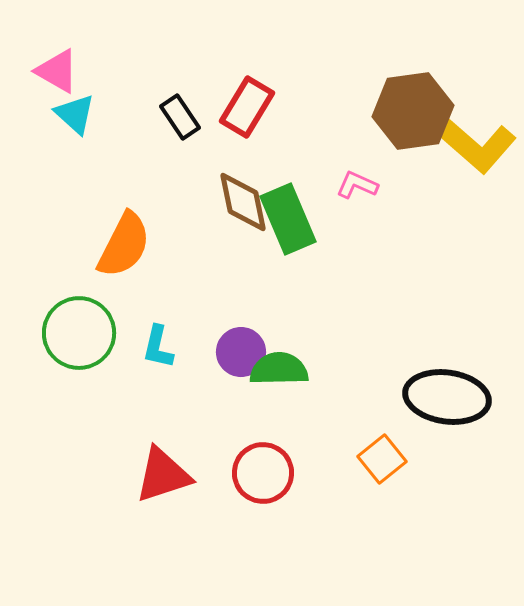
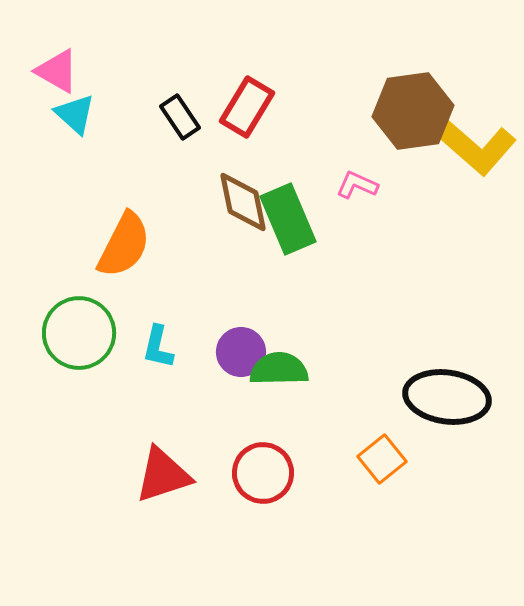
yellow L-shape: moved 2 px down
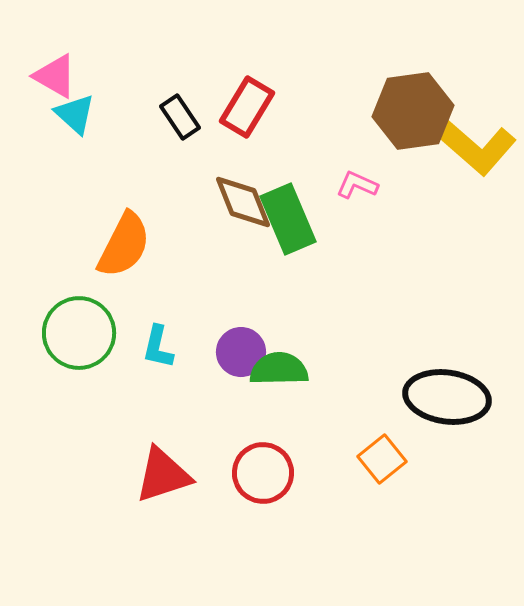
pink triangle: moved 2 px left, 5 px down
brown diamond: rotated 10 degrees counterclockwise
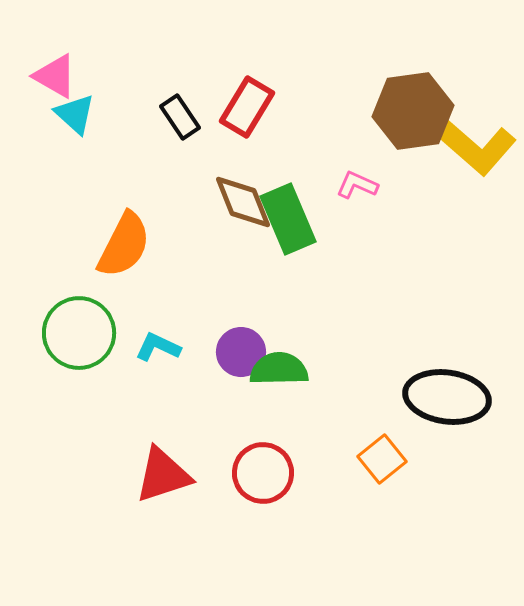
cyan L-shape: rotated 102 degrees clockwise
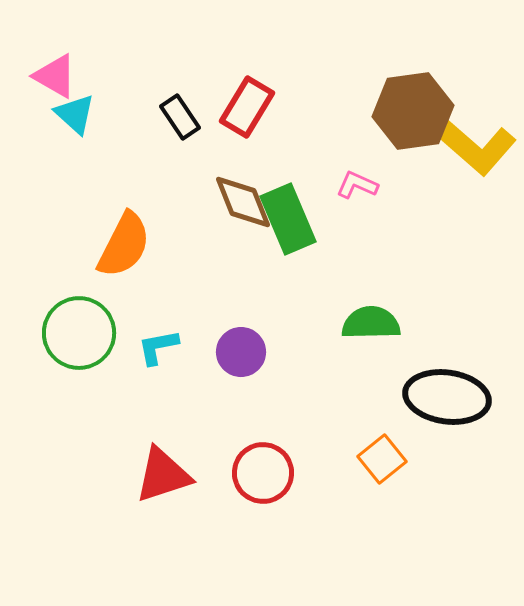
cyan L-shape: rotated 36 degrees counterclockwise
green semicircle: moved 92 px right, 46 px up
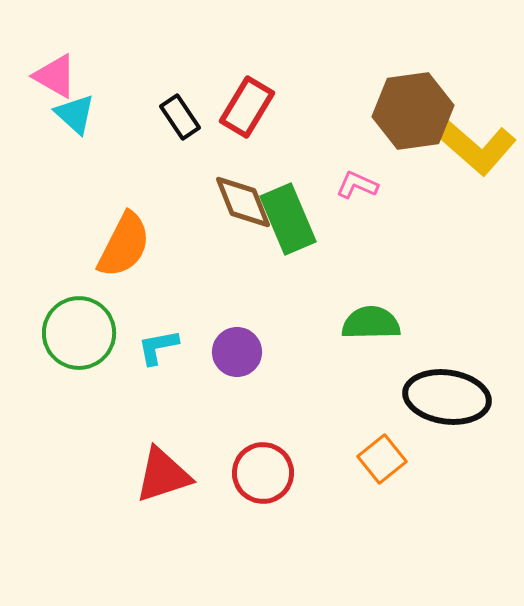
purple circle: moved 4 px left
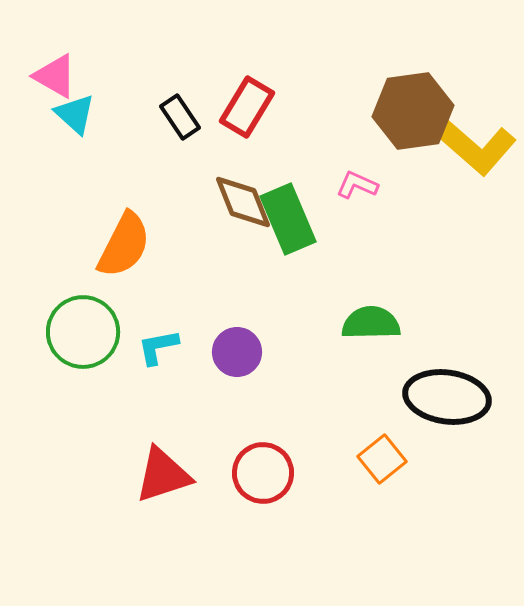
green circle: moved 4 px right, 1 px up
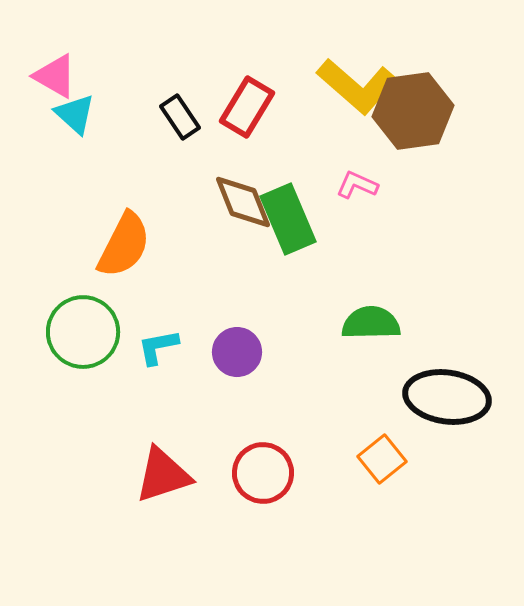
yellow L-shape: moved 119 px left, 61 px up
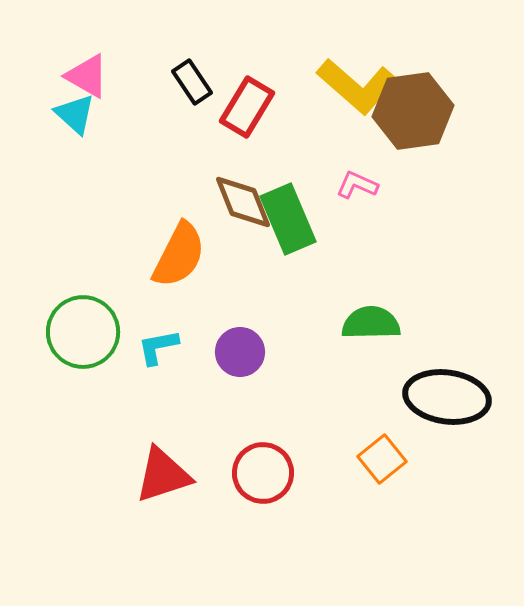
pink triangle: moved 32 px right
black rectangle: moved 12 px right, 35 px up
orange semicircle: moved 55 px right, 10 px down
purple circle: moved 3 px right
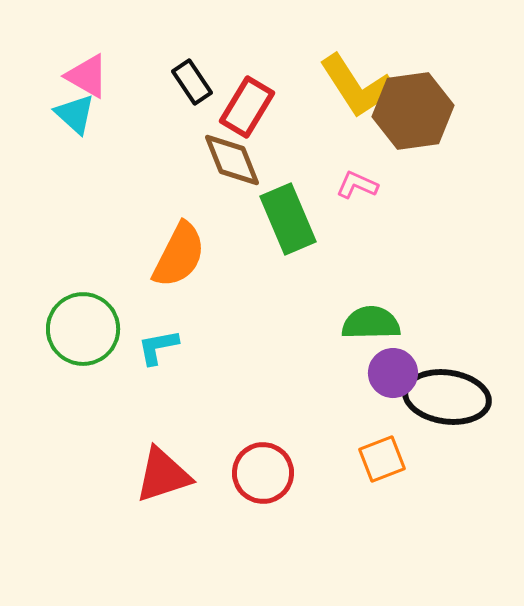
yellow L-shape: rotated 16 degrees clockwise
brown diamond: moved 11 px left, 42 px up
green circle: moved 3 px up
purple circle: moved 153 px right, 21 px down
orange square: rotated 18 degrees clockwise
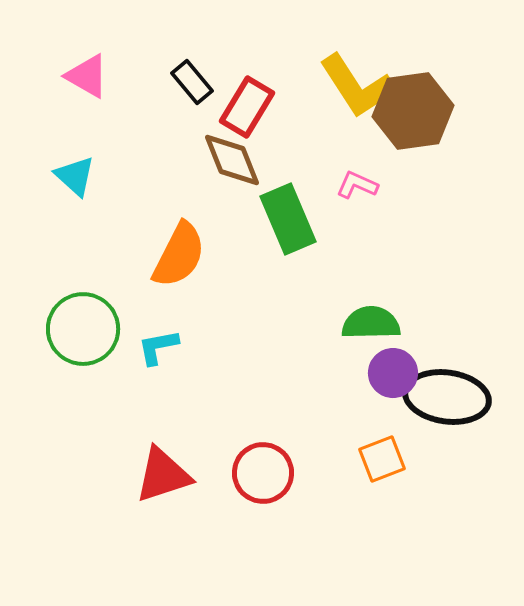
black rectangle: rotated 6 degrees counterclockwise
cyan triangle: moved 62 px down
